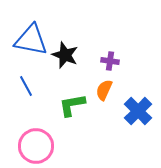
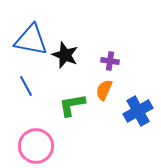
blue cross: rotated 16 degrees clockwise
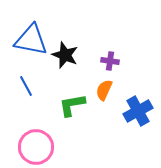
pink circle: moved 1 px down
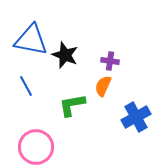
orange semicircle: moved 1 px left, 4 px up
blue cross: moved 2 px left, 6 px down
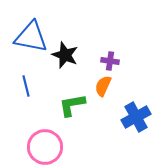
blue triangle: moved 3 px up
blue line: rotated 15 degrees clockwise
pink circle: moved 9 px right
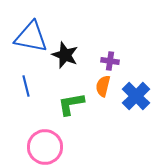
orange semicircle: rotated 10 degrees counterclockwise
green L-shape: moved 1 px left, 1 px up
blue cross: moved 21 px up; rotated 16 degrees counterclockwise
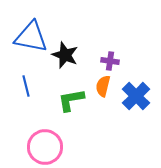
green L-shape: moved 4 px up
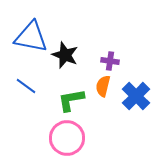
blue line: rotated 40 degrees counterclockwise
pink circle: moved 22 px right, 9 px up
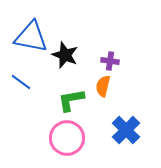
blue line: moved 5 px left, 4 px up
blue cross: moved 10 px left, 34 px down
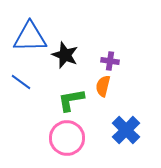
blue triangle: moved 1 px left; rotated 12 degrees counterclockwise
